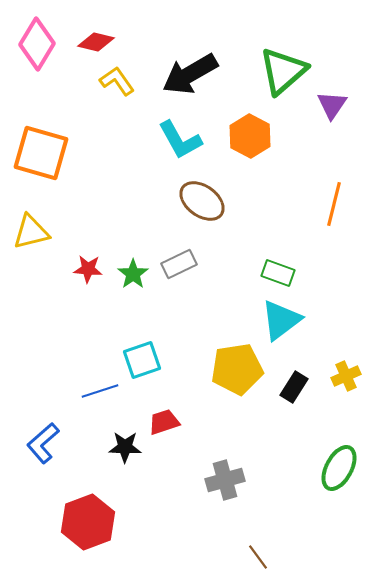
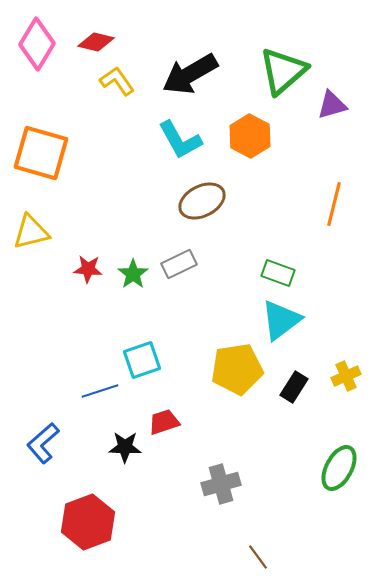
purple triangle: rotated 40 degrees clockwise
brown ellipse: rotated 63 degrees counterclockwise
gray cross: moved 4 px left, 4 px down
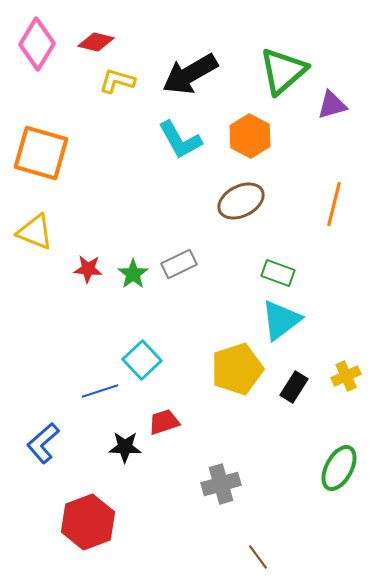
yellow L-shape: rotated 39 degrees counterclockwise
brown ellipse: moved 39 px right
yellow triangle: moved 4 px right; rotated 36 degrees clockwise
cyan square: rotated 24 degrees counterclockwise
yellow pentagon: rotated 9 degrees counterclockwise
